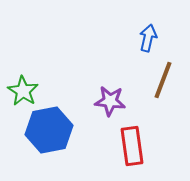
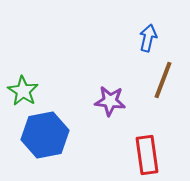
blue hexagon: moved 4 px left, 5 px down
red rectangle: moved 15 px right, 9 px down
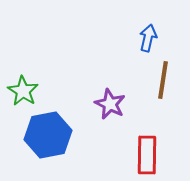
brown line: rotated 12 degrees counterclockwise
purple star: moved 3 px down; rotated 20 degrees clockwise
blue hexagon: moved 3 px right
red rectangle: rotated 9 degrees clockwise
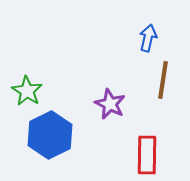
green star: moved 4 px right
blue hexagon: moved 2 px right; rotated 15 degrees counterclockwise
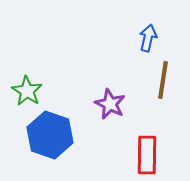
blue hexagon: rotated 15 degrees counterclockwise
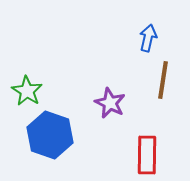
purple star: moved 1 px up
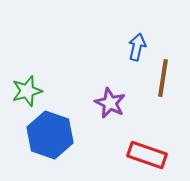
blue arrow: moved 11 px left, 9 px down
brown line: moved 2 px up
green star: rotated 24 degrees clockwise
red rectangle: rotated 72 degrees counterclockwise
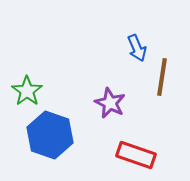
blue arrow: moved 1 px down; rotated 144 degrees clockwise
brown line: moved 1 px left, 1 px up
green star: rotated 20 degrees counterclockwise
red rectangle: moved 11 px left
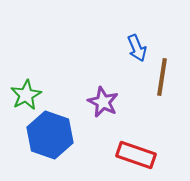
green star: moved 1 px left, 4 px down; rotated 8 degrees clockwise
purple star: moved 7 px left, 1 px up
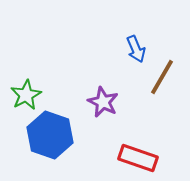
blue arrow: moved 1 px left, 1 px down
brown line: rotated 21 degrees clockwise
red rectangle: moved 2 px right, 3 px down
